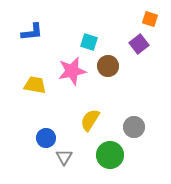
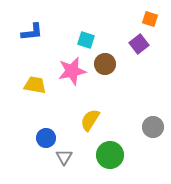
cyan square: moved 3 px left, 2 px up
brown circle: moved 3 px left, 2 px up
gray circle: moved 19 px right
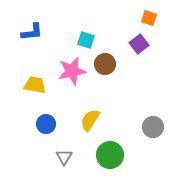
orange square: moved 1 px left, 1 px up
blue circle: moved 14 px up
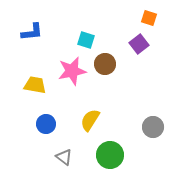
gray triangle: rotated 24 degrees counterclockwise
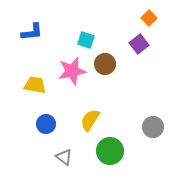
orange square: rotated 28 degrees clockwise
green circle: moved 4 px up
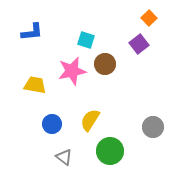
blue circle: moved 6 px right
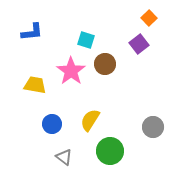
pink star: moved 1 px left; rotated 24 degrees counterclockwise
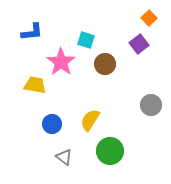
pink star: moved 10 px left, 9 px up
gray circle: moved 2 px left, 22 px up
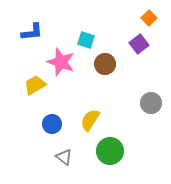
pink star: rotated 16 degrees counterclockwise
yellow trapezoid: rotated 40 degrees counterclockwise
gray circle: moved 2 px up
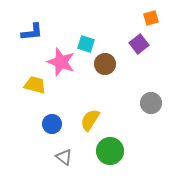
orange square: moved 2 px right; rotated 28 degrees clockwise
cyan square: moved 4 px down
yellow trapezoid: rotated 45 degrees clockwise
